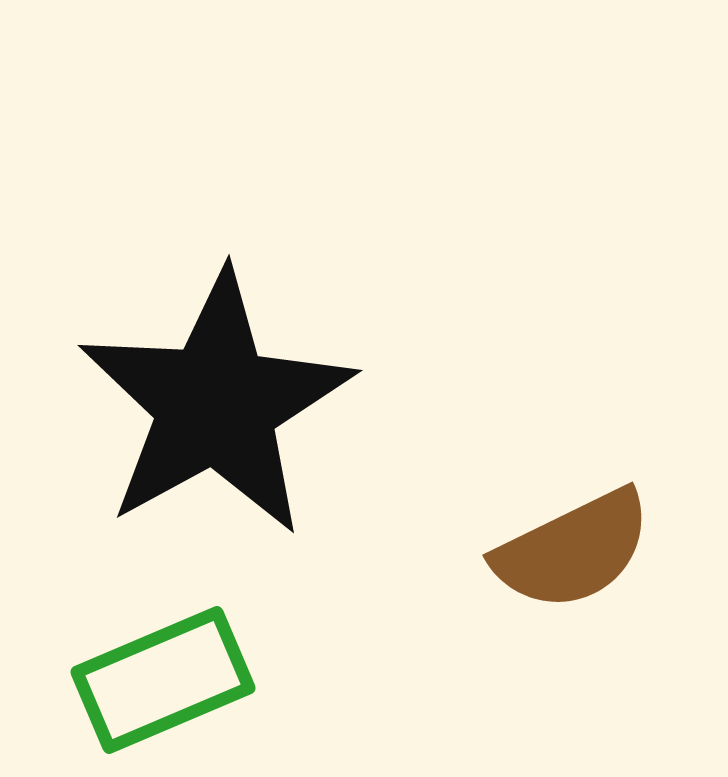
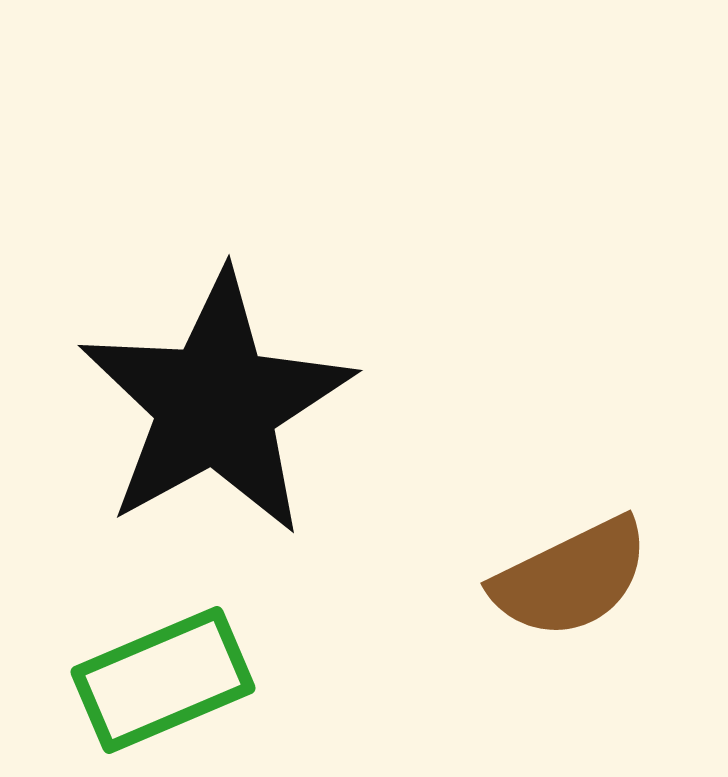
brown semicircle: moved 2 px left, 28 px down
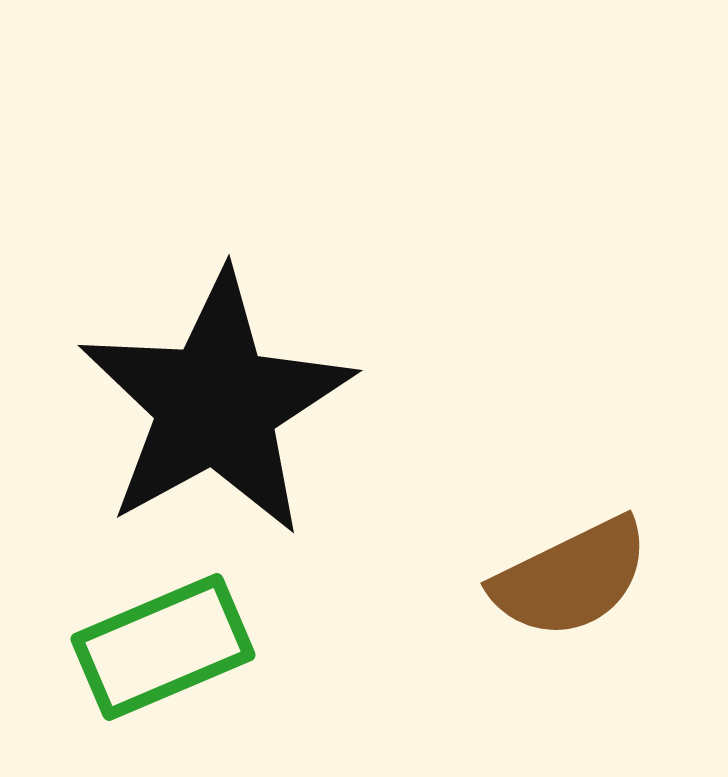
green rectangle: moved 33 px up
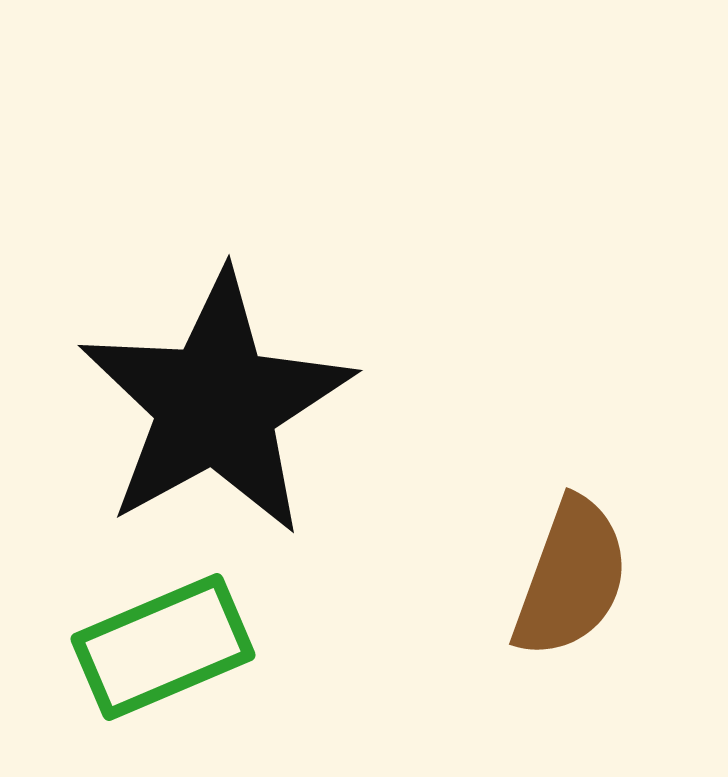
brown semicircle: rotated 44 degrees counterclockwise
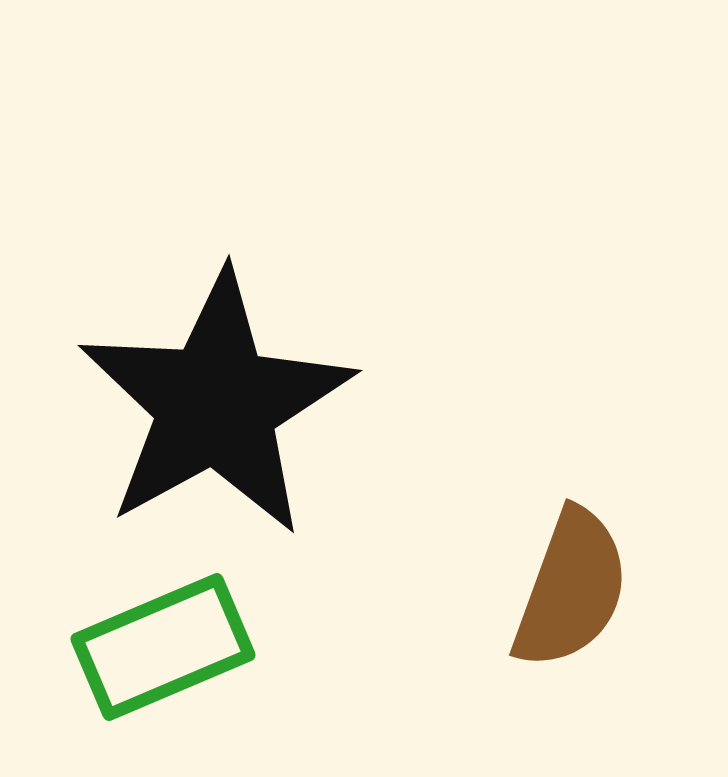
brown semicircle: moved 11 px down
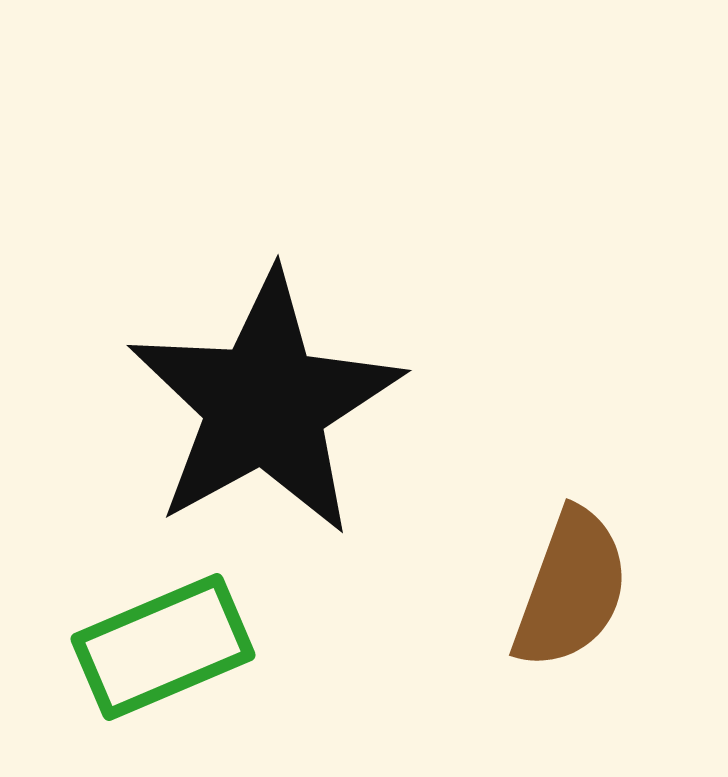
black star: moved 49 px right
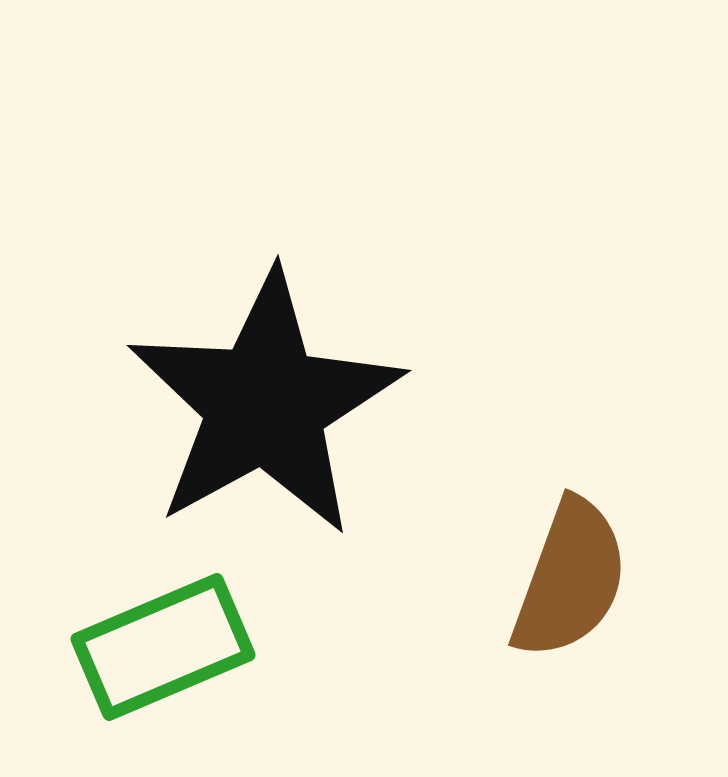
brown semicircle: moved 1 px left, 10 px up
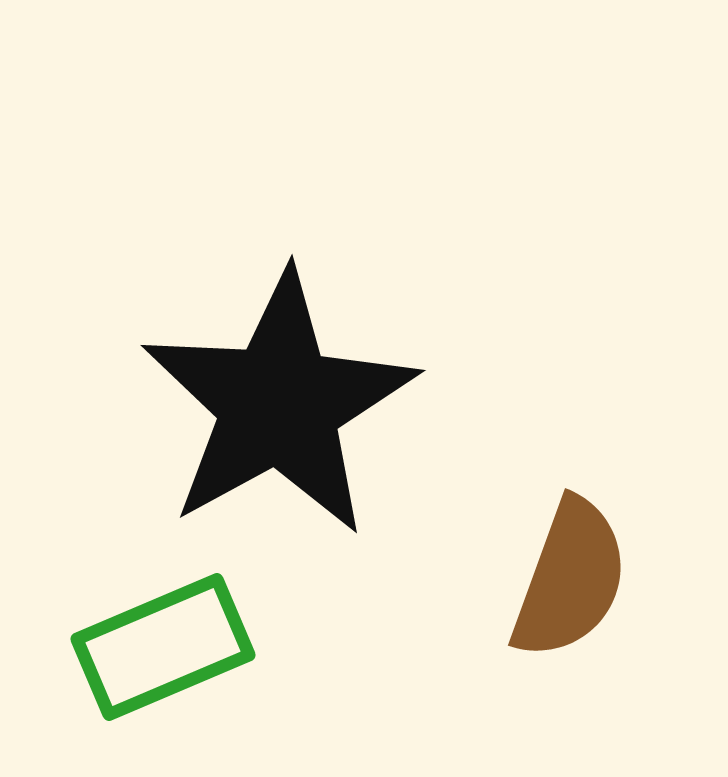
black star: moved 14 px right
